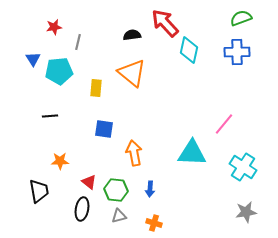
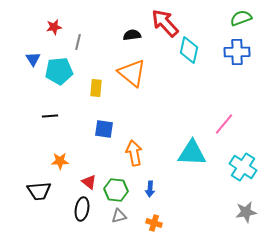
black trapezoid: rotated 95 degrees clockwise
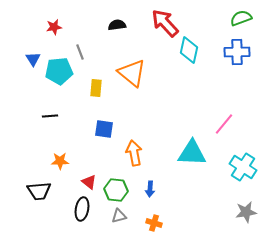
black semicircle: moved 15 px left, 10 px up
gray line: moved 2 px right, 10 px down; rotated 35 degrees counterclockwise
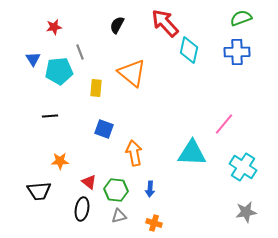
black semicircle: rotated 54 degrees counterclockwise
blue square: rotated 12 degrees clockwise
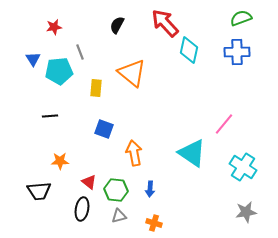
cyan triangle: rotated 32 degrees clockwise
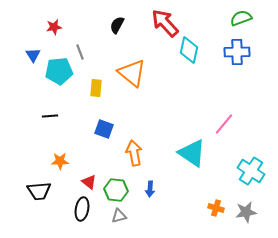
blue triangle: moved 4 px up
cyan cross: moved 8 px right, 4 px down
orange cross: moved 62 px right, 15 px up
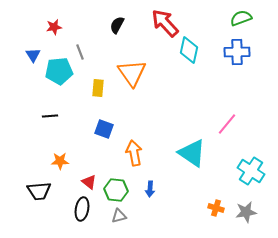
orange triangle: rotated 16 degrees clockwise
yellow rectangle: moved 2 px right
pink line: moved 3 px right
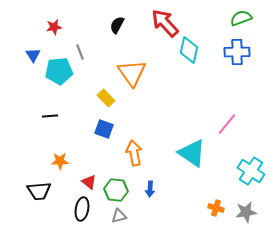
yellow rectangle: moved 8 px right, 10 px down; rotated 48 degrees counterclockwise
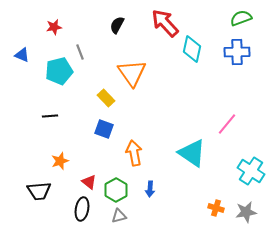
cyan diamond: moved 3 px right, 1 px up
blue triangle: moved 11 px left; rotated 35 degrees counterclockwise
cyan pentagon: rotated 8 degrees counterclockwise
orange star: rotated 18 degrees counterclockwise
green hexagon: rotated 25 degrees clockwise
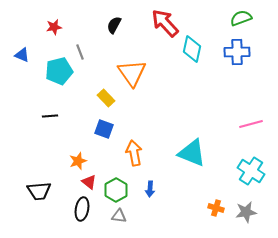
black semicircle: moved 3 px left
pink line: moved 24 px right; rotated 35 degrees clockwise
cyan triangle: rotated 12 degrees counterclockwise
orange star: moved 18 px right
gray triangle: rotated 21 degrees clockwise
